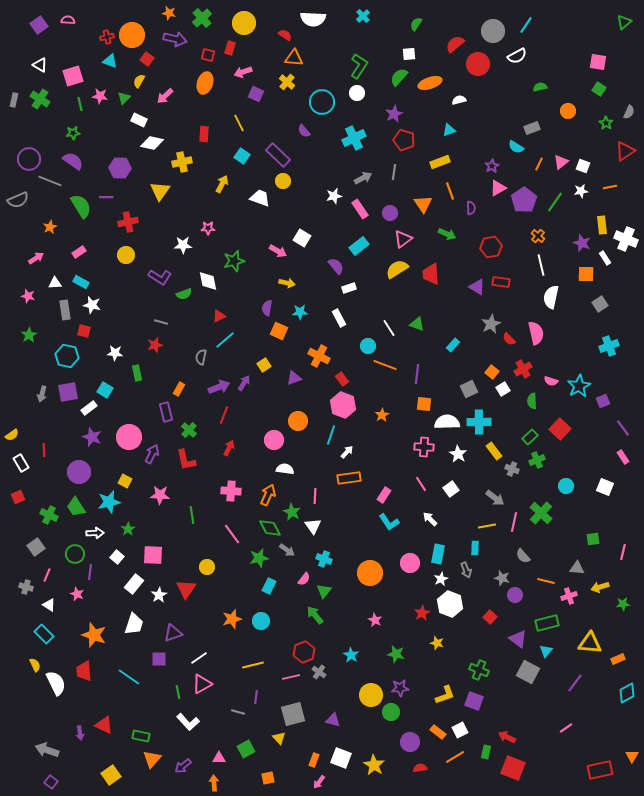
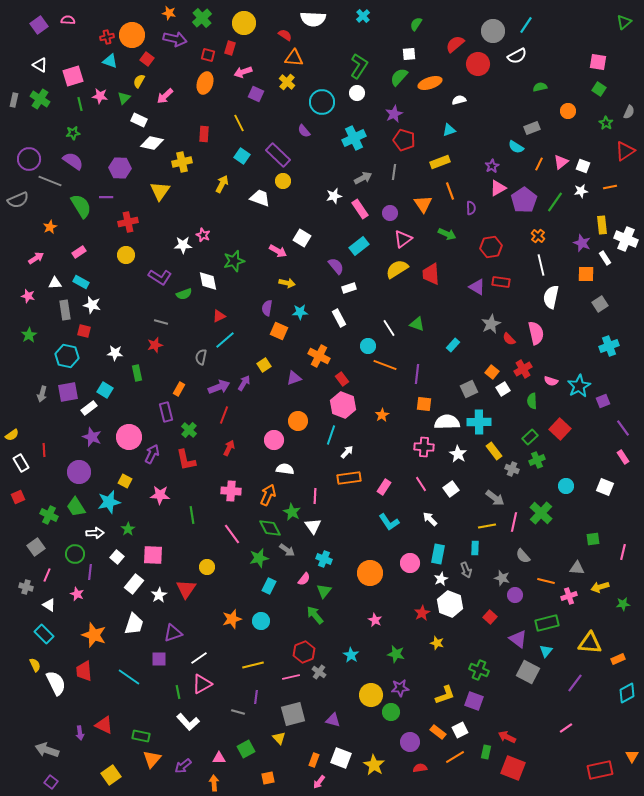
pink star at (208, 228): moved 5 px left, 7 px down; rotated 24 degrees clockwise
pink rectangle at (384, 495): moved 8 px up
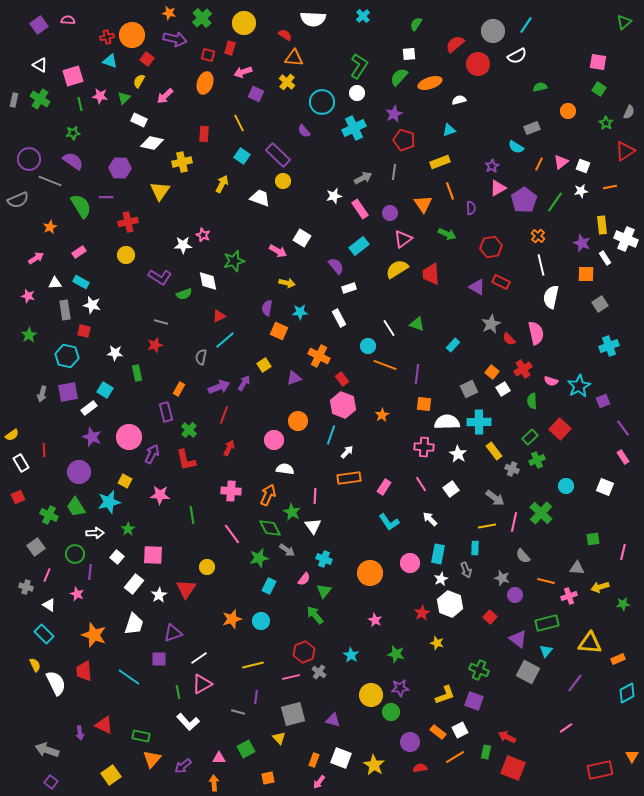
cyan cross at (354, 138): moved 10 px up
red rectangle at (501, 282): rotated 18 degrees clockwise
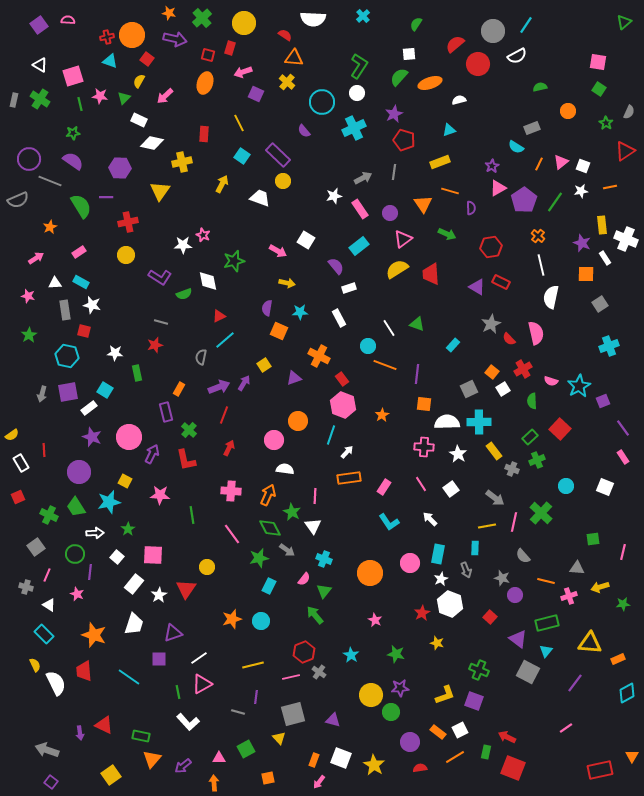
orange line at (450, 191): rotated 54 degrees counterclockwise
white square at (302, 238): moved 4 px right, 2 px down
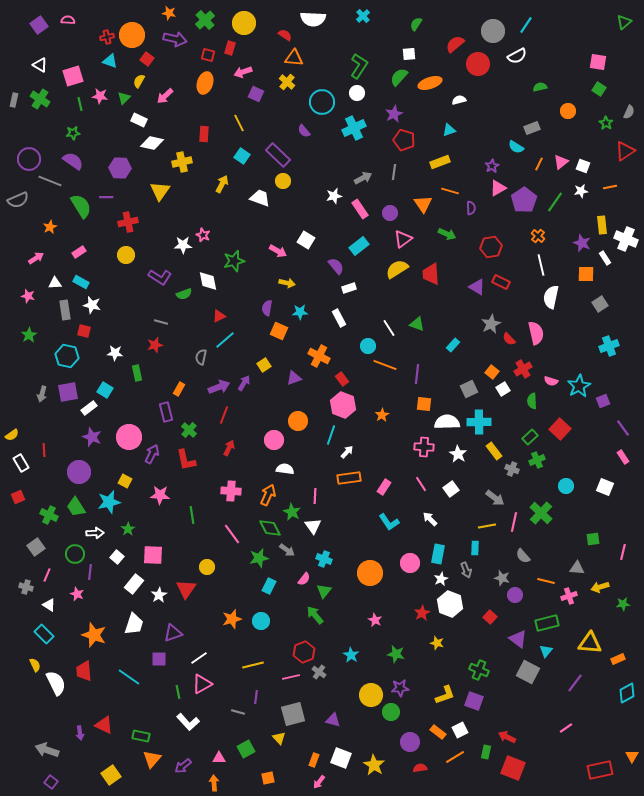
green cross at (202, 18): moved 3 px right, 2 px down
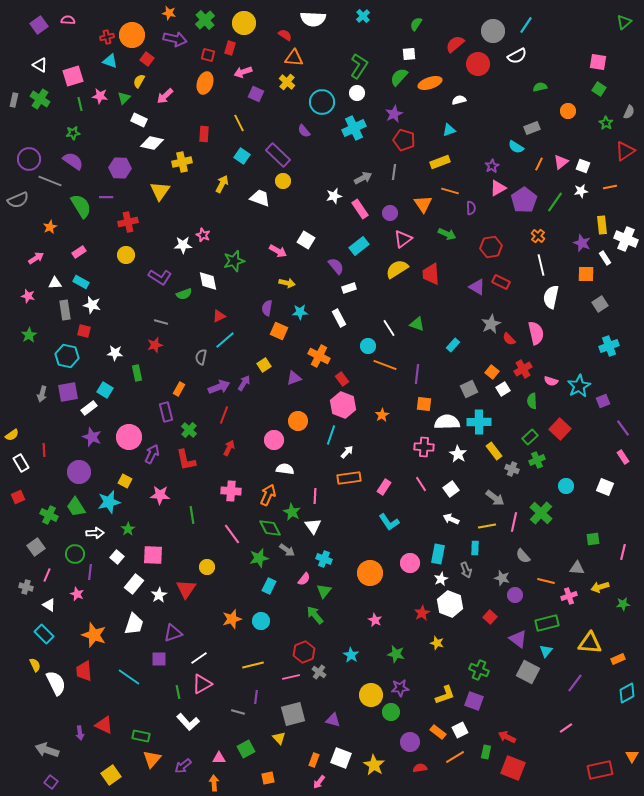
white arrow at (430, 519): moved 21 px right; rotated 21 degrees counterclockwise
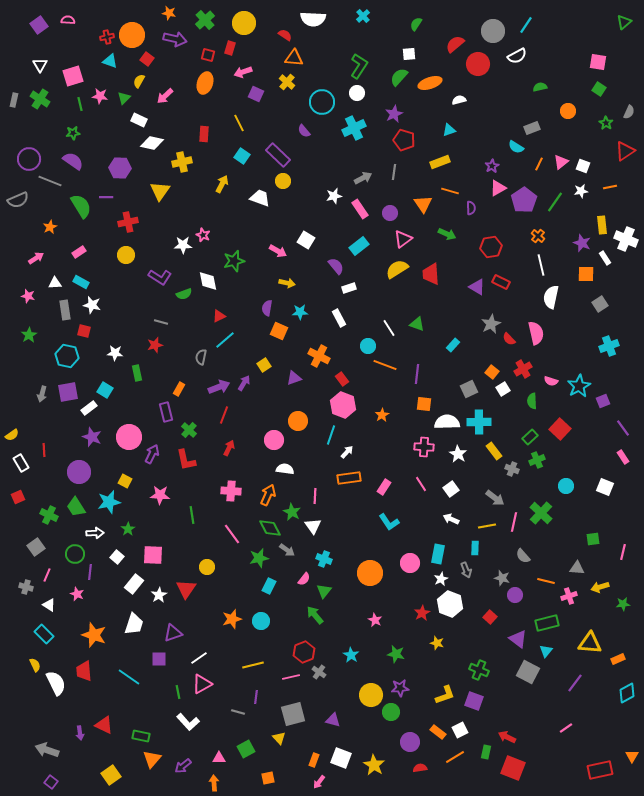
white triangle at (40, 65): rotated 28 degrees clockwise
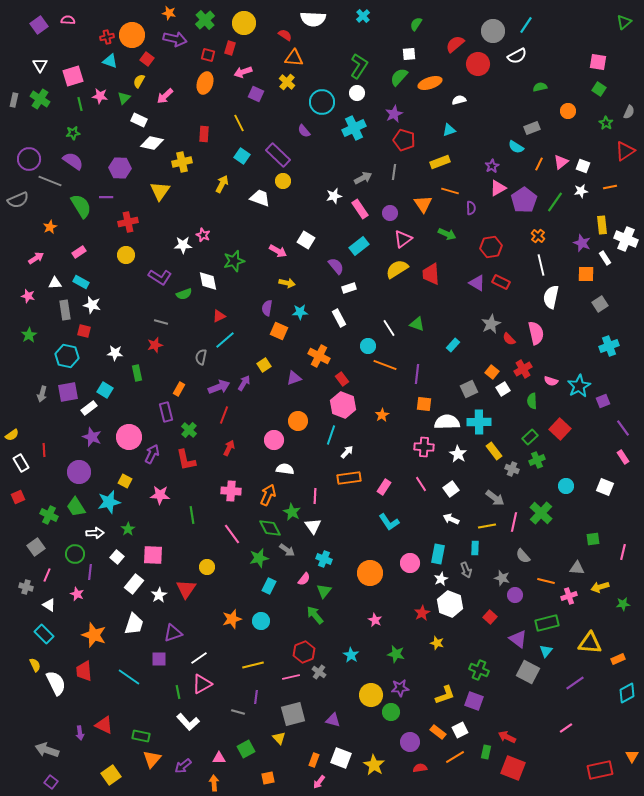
purple triangle at (477, 287): moved 4 px up
purple line at (575, 683): rotated 18 degrees clockwise
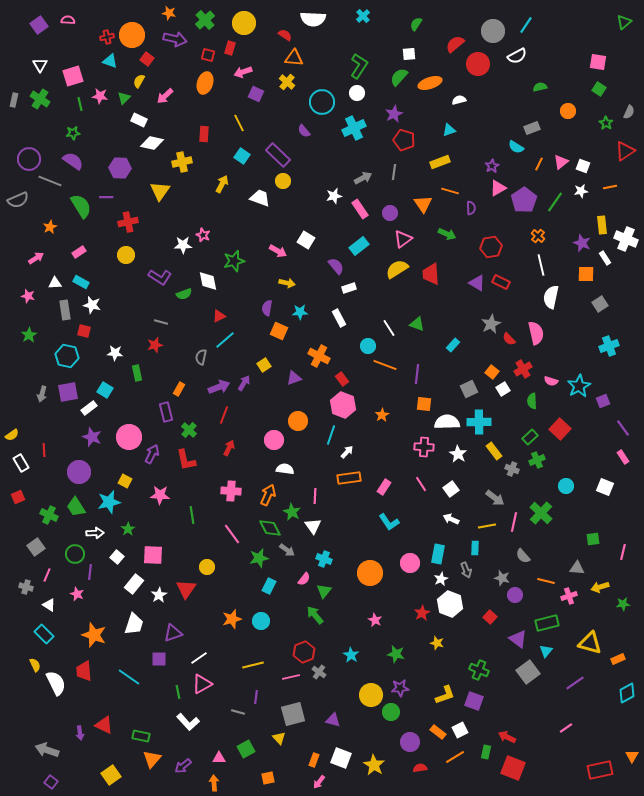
yellow triangle at (590, 643): rotated 10 degrees clockwise
gray square at (528, 672): rotated 25 degrees clockwise
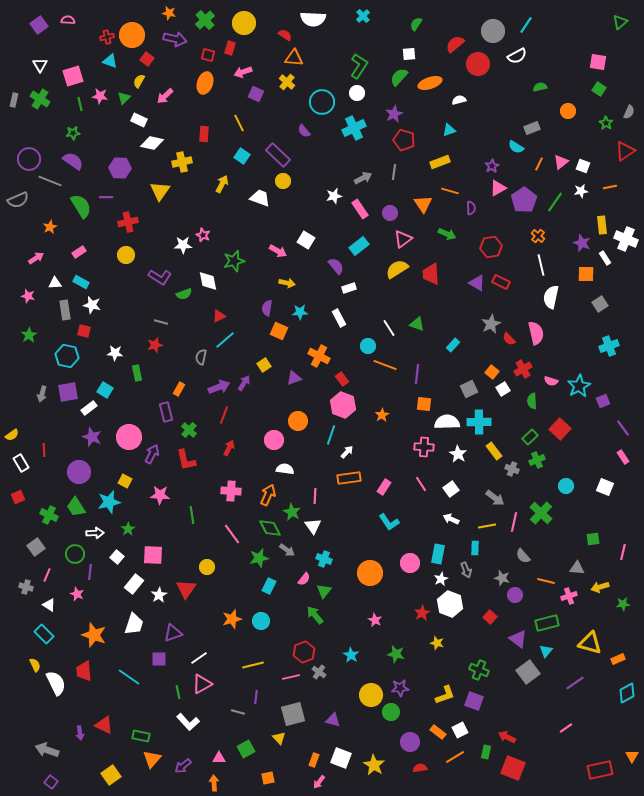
green triangle at (624, 22): moved 4 px left
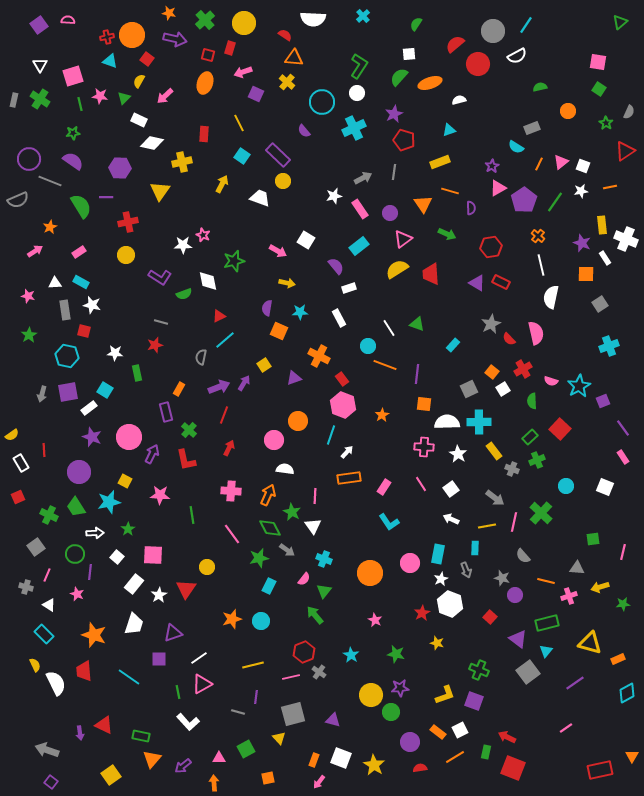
pink arrow at (36, 258): moved 1 px left, 7 px up
